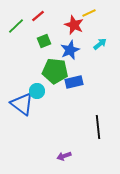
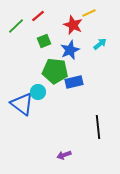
red star: moved 1 px left
cyan circle: moved 1 px right, 1 px down
purple arrow: moved 1 px up
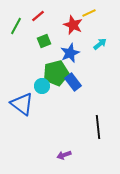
green line: rotated 18 degrees counterclockwise
blue star: moved 3 px down
green pentagon: moved 1 px right, 2 px down; rotated 20 degrees counterclockwise
blue rectangle: moved 1 px left; rotated 66 degrees clockwise
cyan circle: moved 4 px right, 6 px up
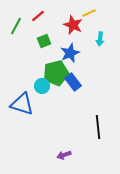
cyan arrow: moved 5 px up; rotated 136 degrees clockwise
blue triangle: rotated 20 degrees counterclockwise
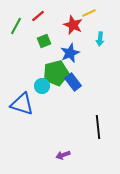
purple arrow: moved 1 px left
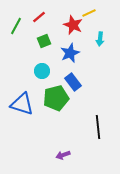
red line: moved 1 px right, 1 px down
green pentagon: moved 25 px down
cyan circle: moved 15 px up
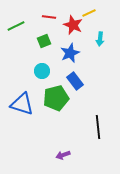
red line: moved 10 px right; rotated 48 degrees clockwise
green line: rotated 36 degrees clockwise
blue rectangle: moved 2 px right, 1 px up
